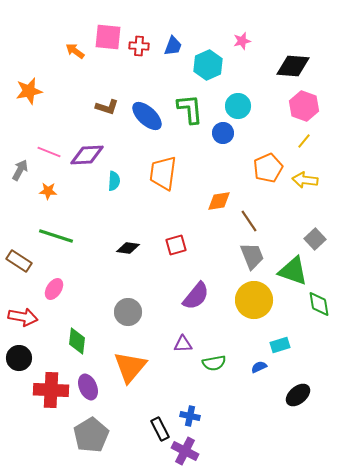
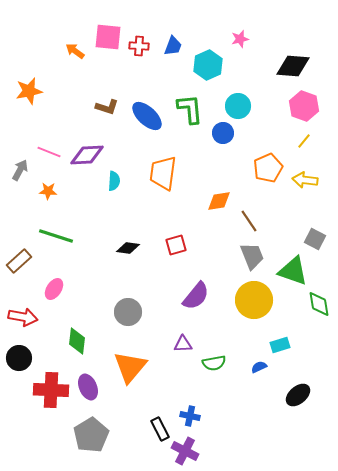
pink star at (242, 41): moved 2 px left, 2 px up
gray square at (315, 239): rotated 20 degrees counterclockwise
brown rectangle at (19, 261): rotated 75 degrees counterclockwise
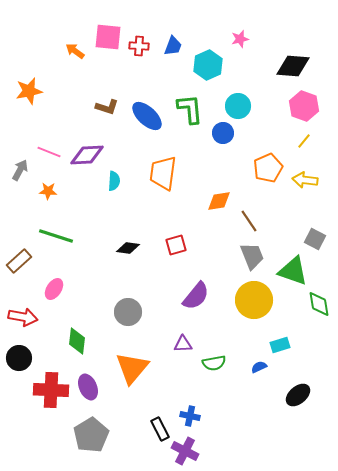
orange triangle at (130, 367): moved 2 px right, 1 px down
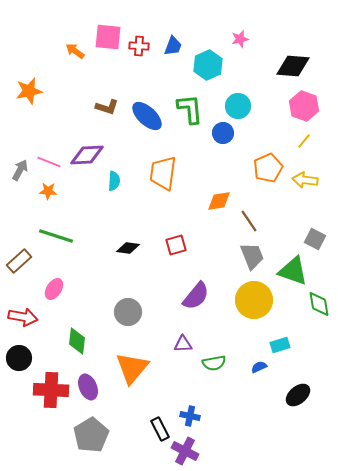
pink line at (49, 152): moved 10 px down
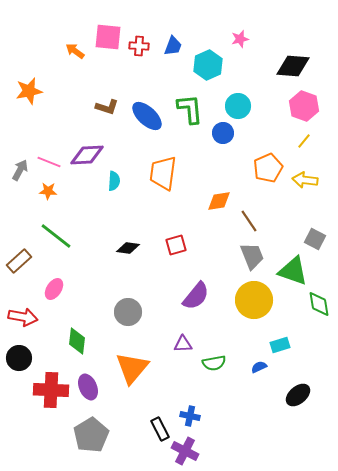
green line at (56, 236): rotated 20 degrees clockwise
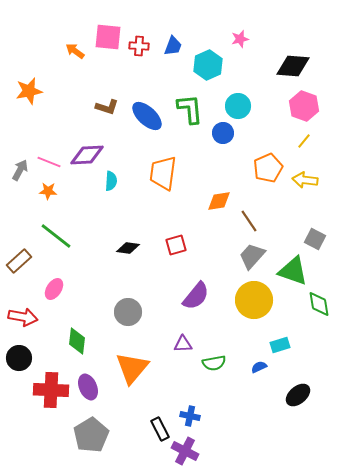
cyan semicircle at (114, 181): moved 3 px left
gray trapezoid at (252, 256): rotated 116 degrees counterclockwise
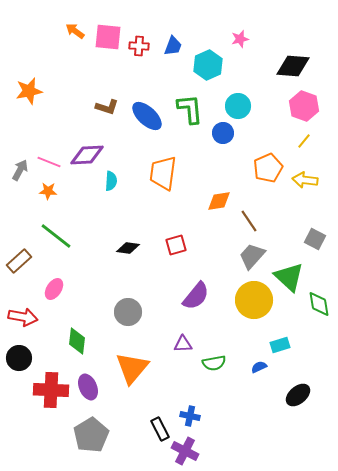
orange arrow at (75, 51): moved 20 px up
green triangle at (293, 271): moved 4 px left, 6 px down; rotated 24 degrees clockwise
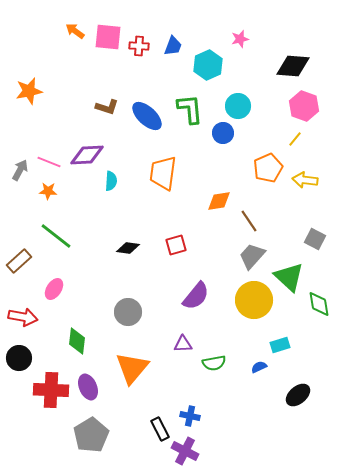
yellow line at (304, 141): moved 9 px left, 2 px up
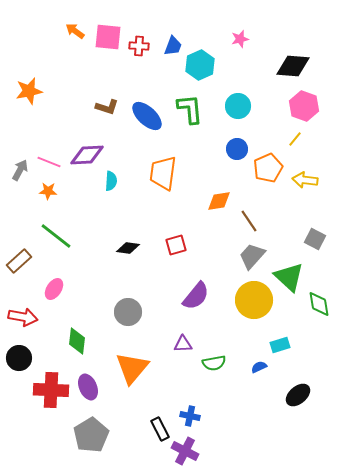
cyan hexagon at (208, 65): moved 8 px left
blue circle at (223, 133): moved 14 px right, 16 px down
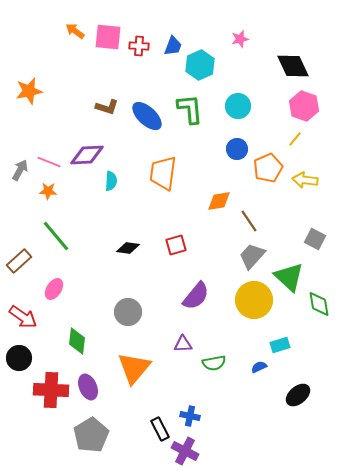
black diamond at (293, 66): rotated 60 degrees clockwise
green line at (56, 236): rotated 12 degrees clockwise
red arrow at (23, 317): rotated 24 degrees clockwise
orange triangle at (132, 368): moved 2 px right
